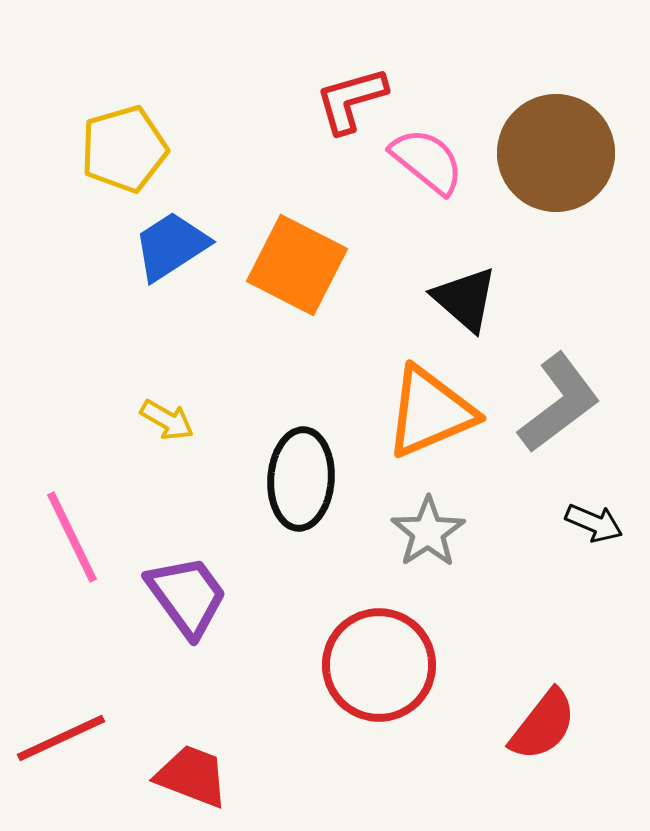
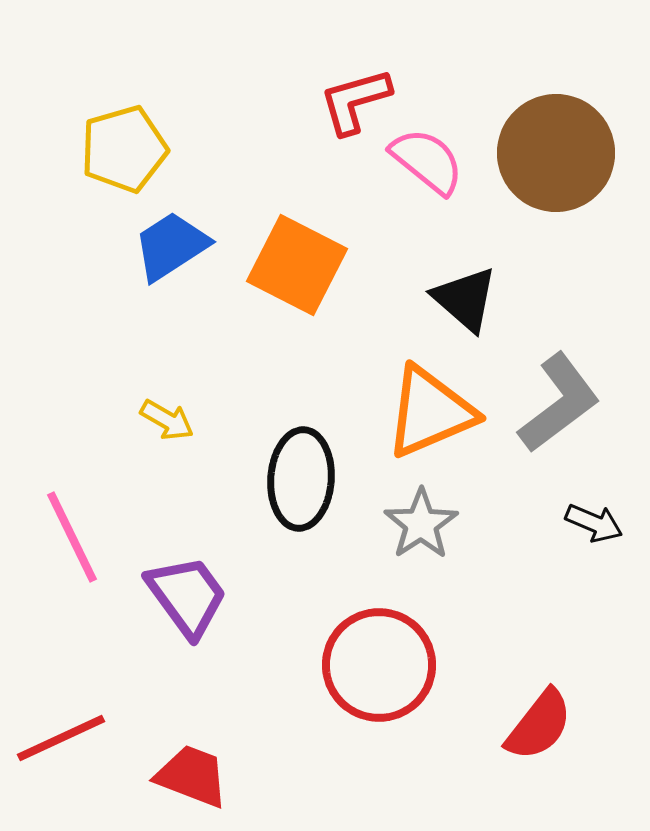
red L-shape: moved 4 px right, 1 px down
gray star: moved 7 px left, 8 px up
red semicircle: moved 4 px left
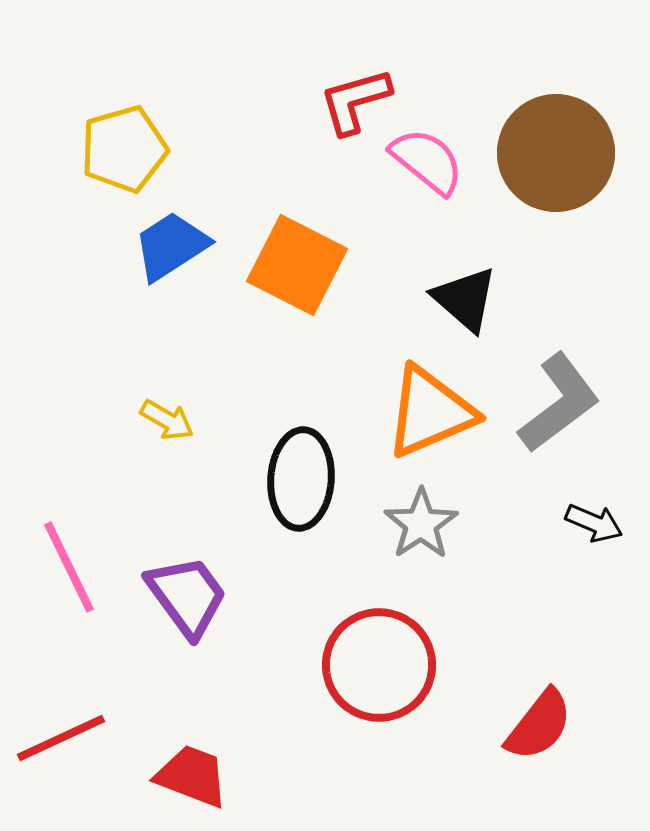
pink line: moved 3 px left, 30 px down
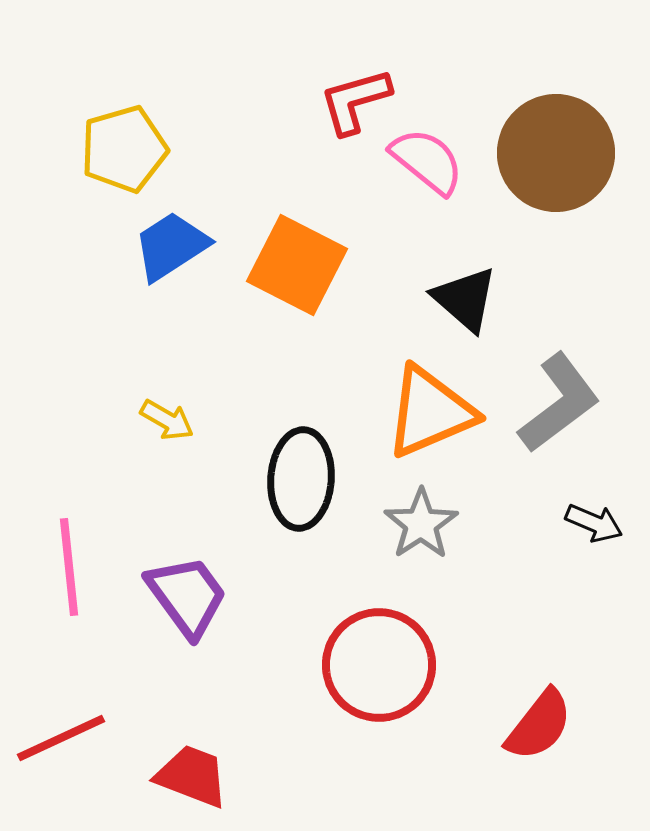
pink line: rotated 20 degrees clockwise
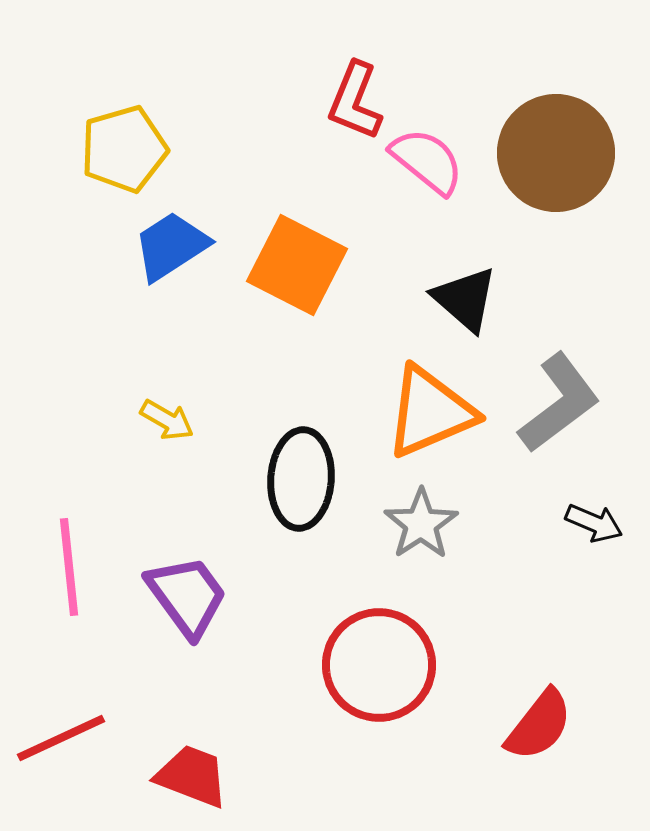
red L-shape: rotated 52 degrees counterclockwise
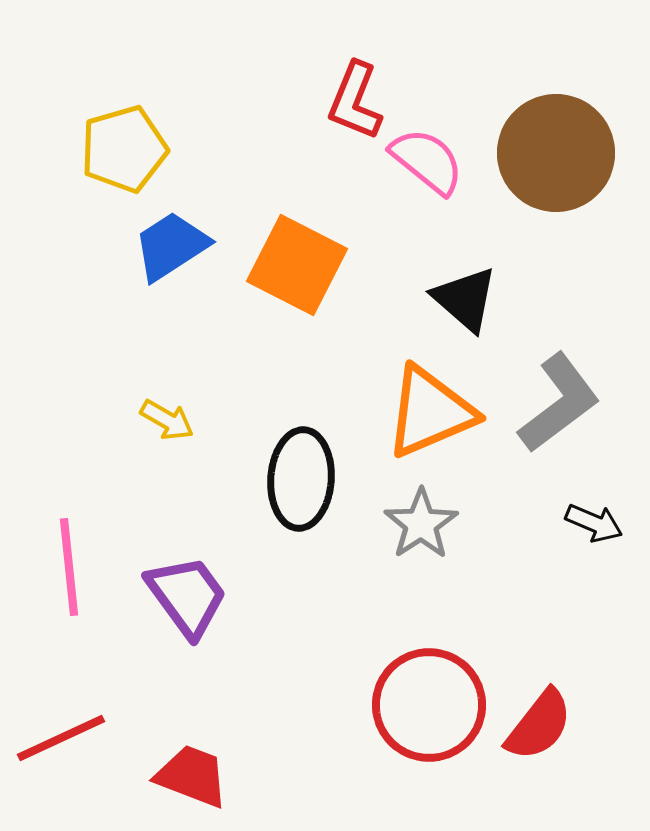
red circle: moved 50 px right, 40 px down
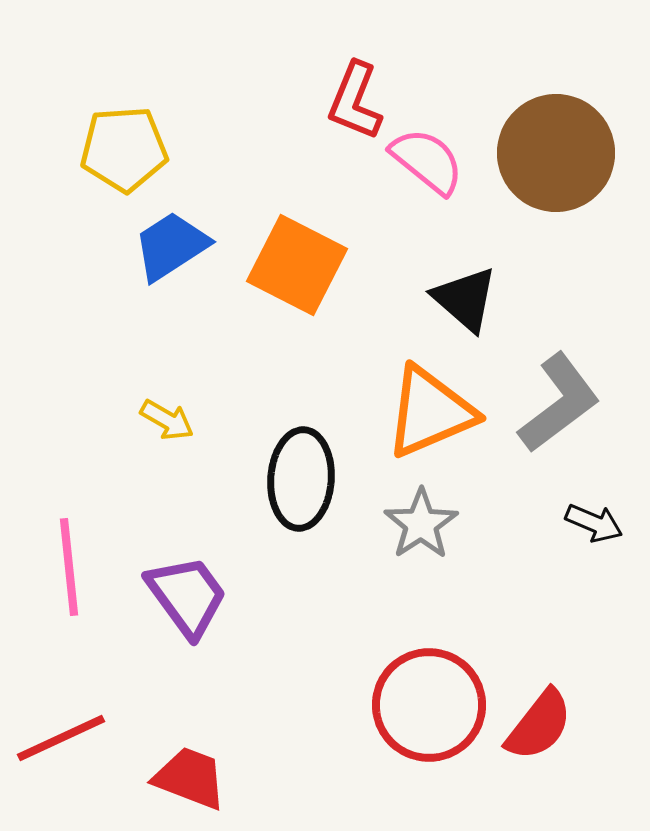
yellow pentagon: rotated 12 degrees clockwise
red trapezoid: moved 2 px left, 2 px down
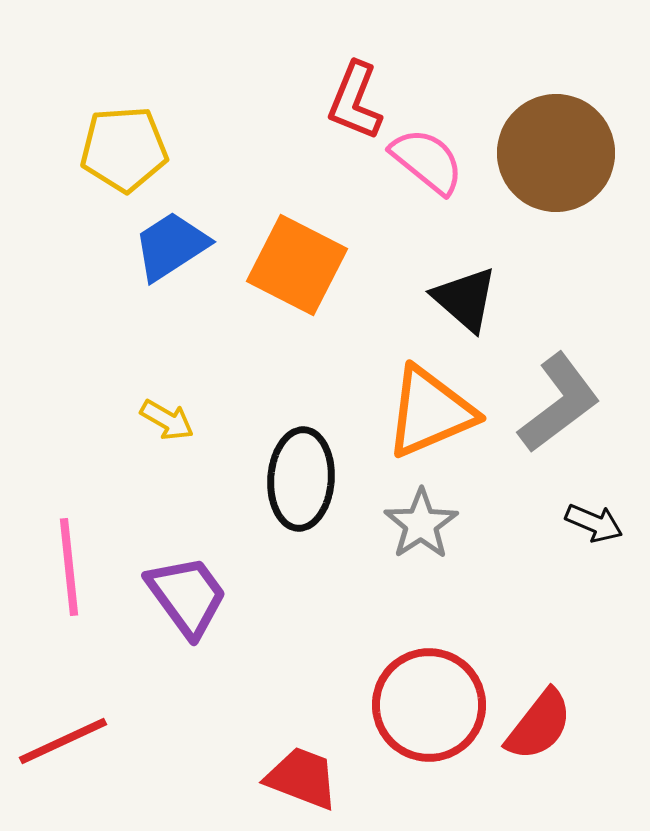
red line: moved 2 px right, 3 px down
red trapezoid: moved 112 px right
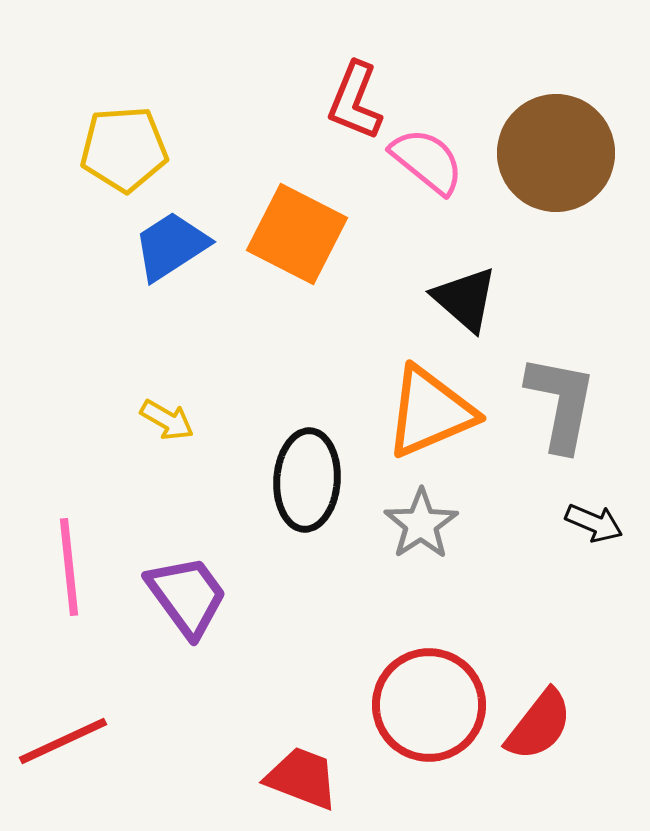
orange square: moved 31 px up
gray L-shape: moved 2 px right; rotated 42 degrees counterclockwise
black ellipse: moved 6 px right, 1 px down
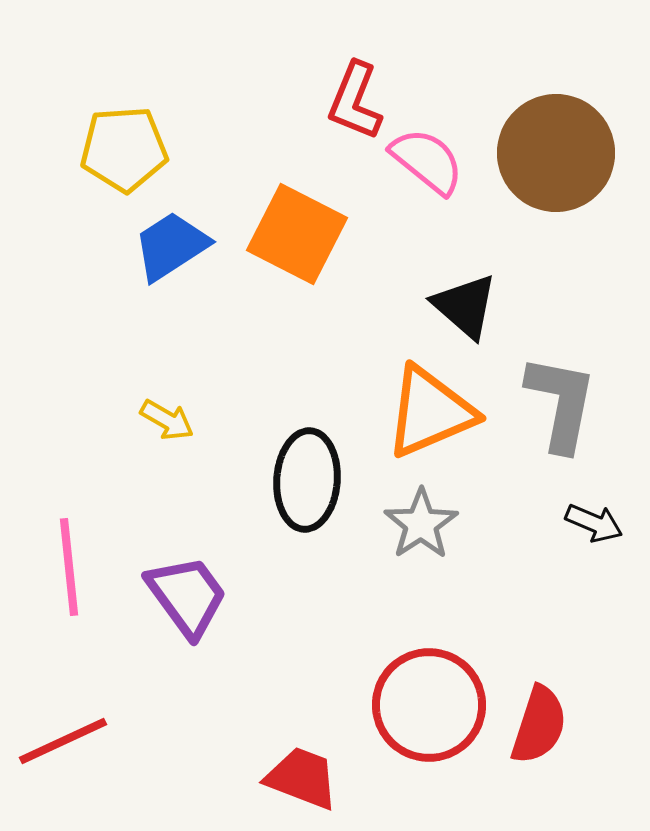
black triangle: moved 7 px down
red semicircle: rotated 20 degrees counterclockwise
